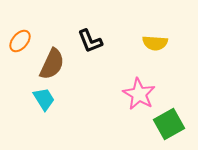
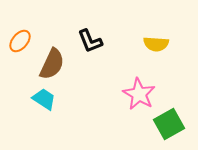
yellow semicircle: moved 1 px right, 1 px down
cyan trapezoid: rotated 25 degrees counterclockwise
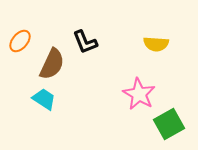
black L-shape: moved 5 px left, 1 px down
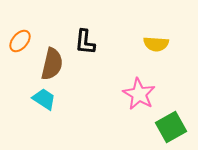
black L-shape: rotated 28 degrees clockwise
brown semicircle: rotated 12 degrees counterclockwise
green square: moved 2 px right, 3 px down
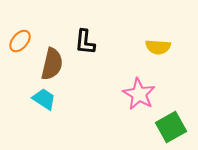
yellow semicircle: moved 2 px right, 3 px down
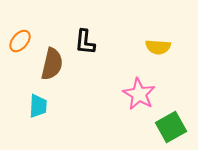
cyan trapezoid: moved 6 px left, 7 px down; rotated 60 degrees clockwise
